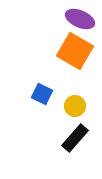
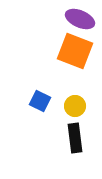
orange square: rotated 9 degrees counterclockwise
blue square: moved 2 px left, 7 px down
black rectangle: rotated 48 degrees counterclockwise
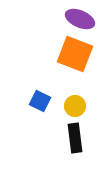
orange square: moved 3 px down
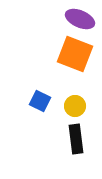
black rectangle: moved 1 px right, 1 px down
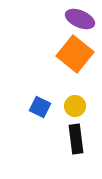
orange square: rotated 18 degrees clockwise
blue square: moved 6 px down
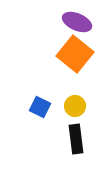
purple ellipse: moved 3 px left, 3 px down
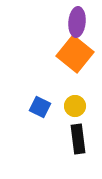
purple ellipse: rotated 72 degrees clockwise
black rectangle: moved 2 px right
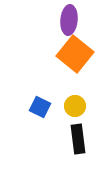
purple ellipse: moved 8 px left, 2 px up
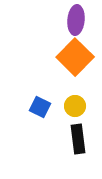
purple ellipse: moved 7 px right
orange square: moved 3 px down; rotated 6 degrees clockwise
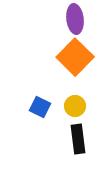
purple ellipse: moved 1 px left, 1 px up; rotated 12 degrees counterclockwise
